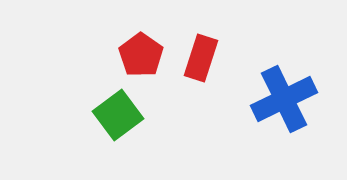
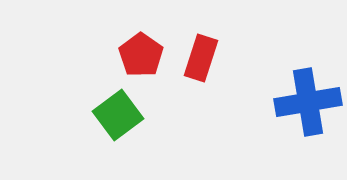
blue cross: moved 24 px right, 3 px down; rotated 16 degrees clockwise
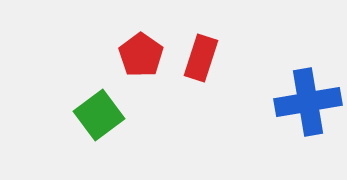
green square: moved 19 px left
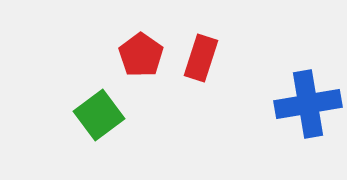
blue cross: moved 2 px down
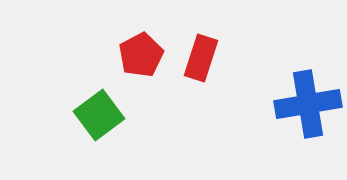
red pentagon: rotated 9 degrees clockwise
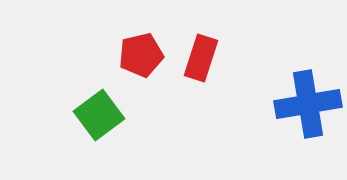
red pentagon: rotated 15 degrees clockwise
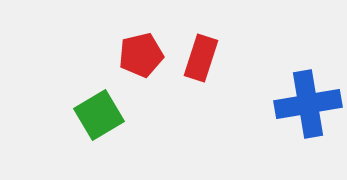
green square: rotated 6 degrees clockwise
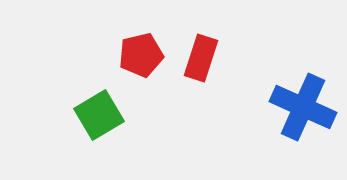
blue cross: moved 5 px left, 3 px down; rotated 34 degrees clockwise
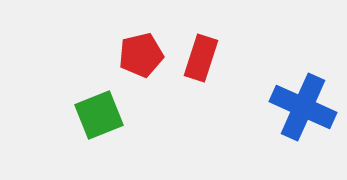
green square: rotated 9 degrees clockwise
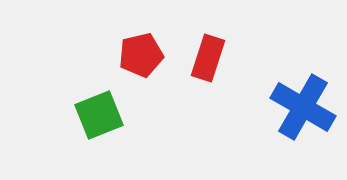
red rectangle: moved 7 px right
blue cross: rotated 6 degrees clockwise
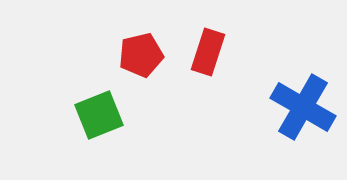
red rectangle: moved 6 px up
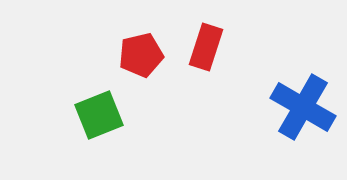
red rectangle: moved 2 px left, 5 px up
